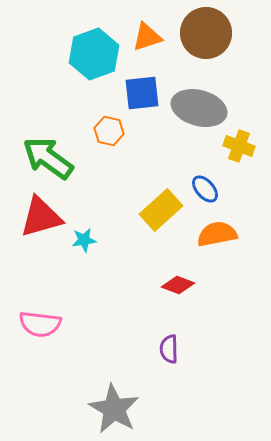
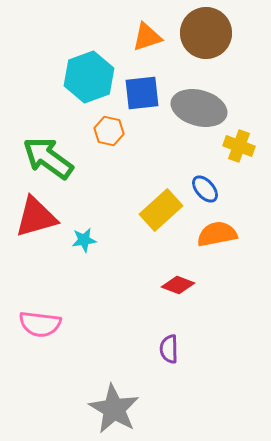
cyan hexagon: moved 5 px left, 23 px down
red triangle: moved 5 px left
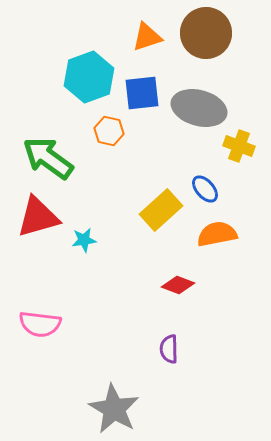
red triangle: moved 2 px right
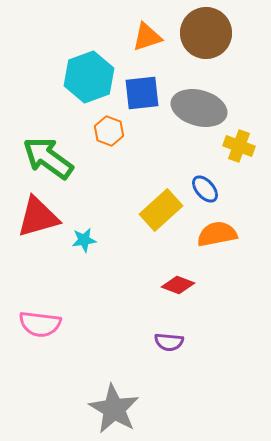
orange hexagon: rotated 8 degrees clockwise
purple semicircle: moved 7 px up; rotated 84 degrees counterclockwise
